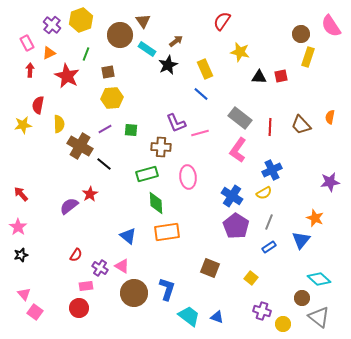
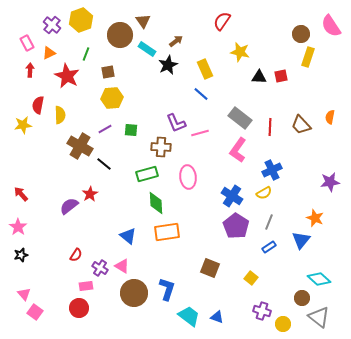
yellow semicircle at (59, 124): moved 1 px right, 9 px up
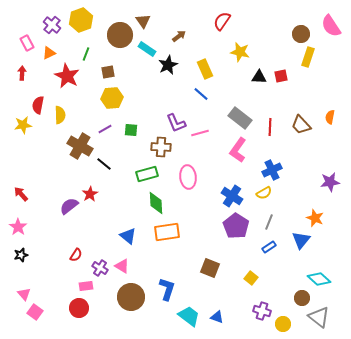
brown arrow at (176, 41): moved 3 px right, 5 px up
red arrow at (30, 70): moved 8 px left, 3 px down
brown circle at (134, 293): moved 3 px left, 4 px down
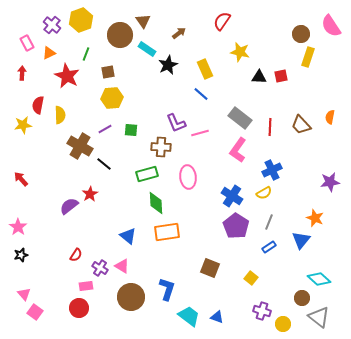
brown arrow at (179, 36): moved 3 px up
red arrow at (21, 194): moved 15 px up
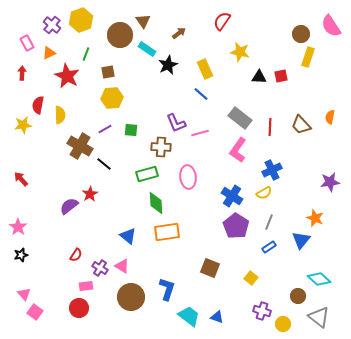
brown circle at (302, 298): moved 4 px left, 2 px up
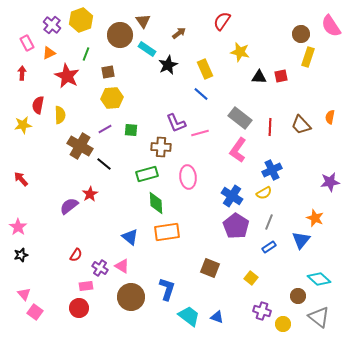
blue triangle at (128, 236): moved 2 px right, 1 px down
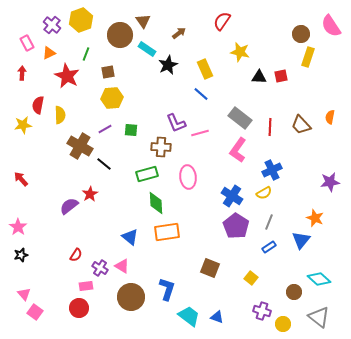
brown circle at (298, 296): moved 4 px left, 4 px up
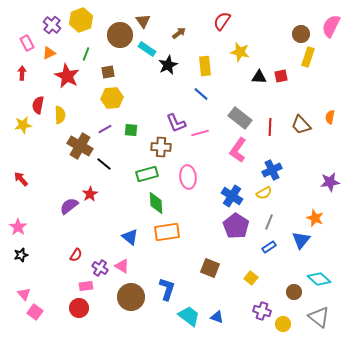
pink semicircle at (331, 26): rotated 60 degrees clockwise
yellow rectangle at (205, 69): moved 3 px up; rotated 18 degrees clockwise
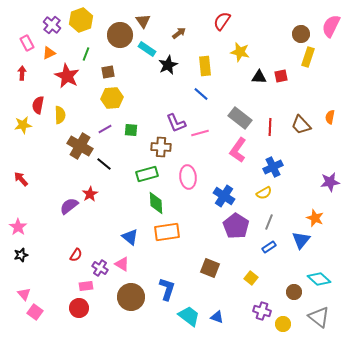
blue cross at (272, 170): moved 1 px right, 3 px up
blue cross at (232, 196): moved 8 px left
pink triangle at (122, 266): moved 2 px up
